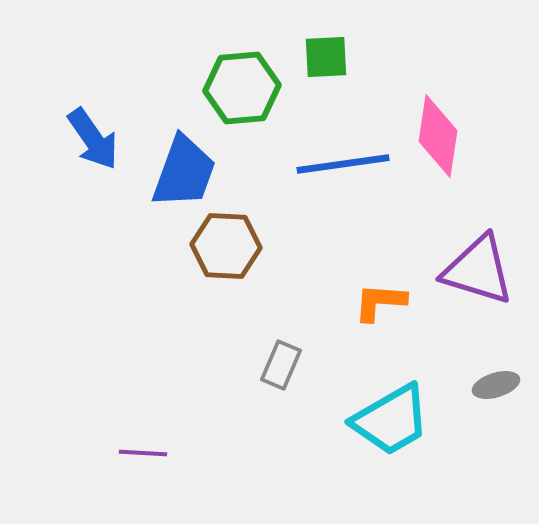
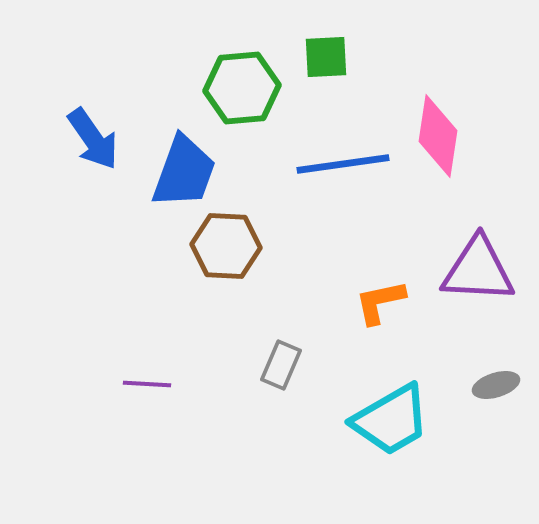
purple triangle: rotated 14 degrees counterclockwise
orange L-shape: rotated 16 degrees counterclockwise
purple line: moved 4 px right, 69 px up
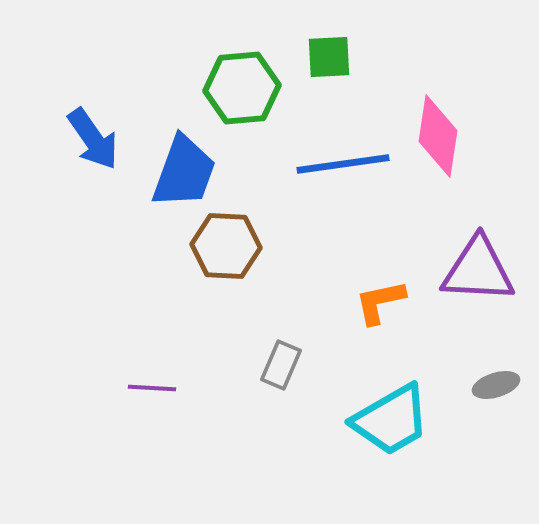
green square: moved 3 px right
purple line: moved 5 px right, 4 px down
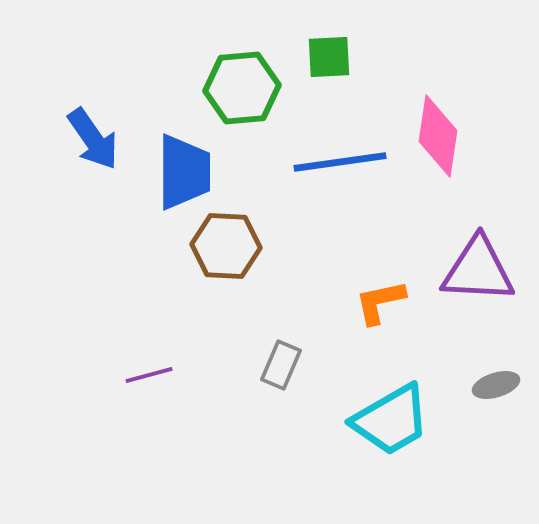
blue line: moved 3 px left, 2 px up
blue trapezoid: rotated 20 degrees counterclockwise
purple line: moved 3 px left, 13 px up; rotated 18 degrees counterclockwise
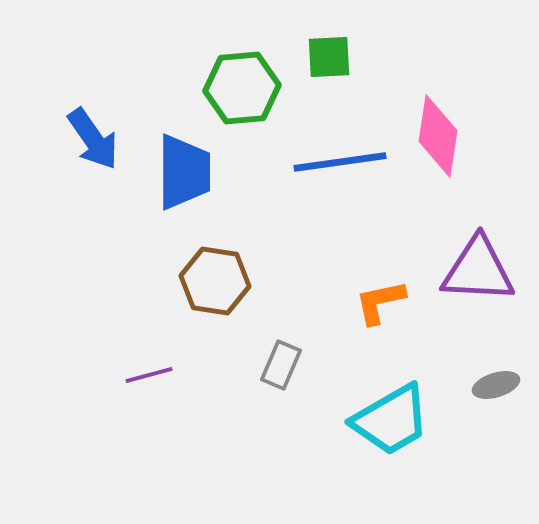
brown hexagon: moved 11 px left, 35 px down; rotated 6 degrees clockwise
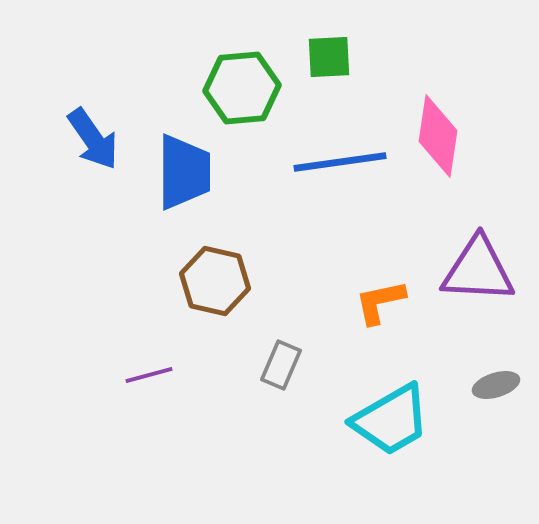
brown hexagon: rotated 4 degrees clockwise
